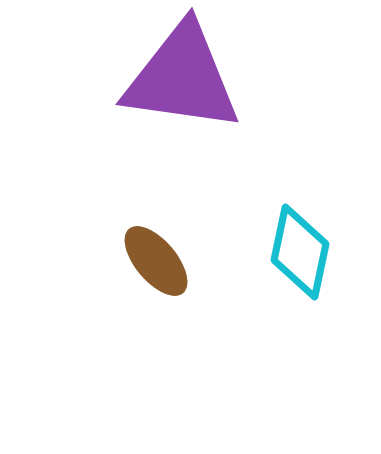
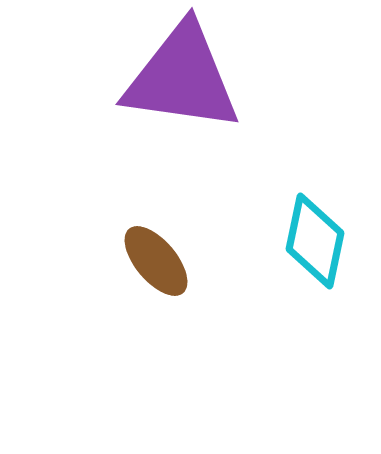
cyan diamond: moved 15 px right, 11 px up
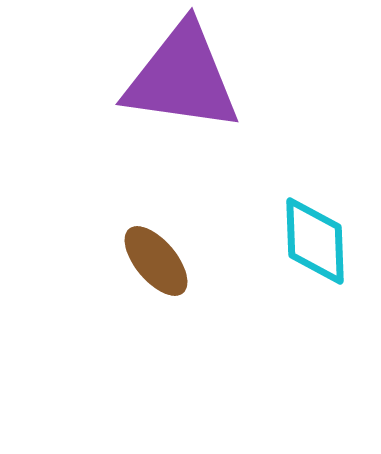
cyan diamond: rotated 14 degrees counterclockwise
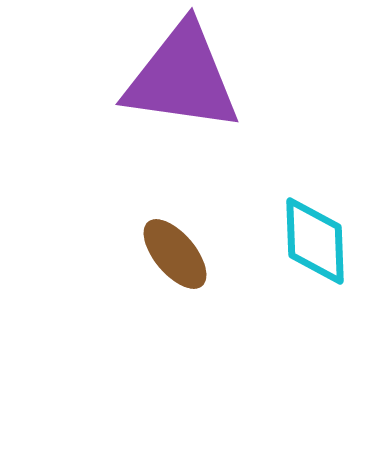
brown ellipse: moved 19 px right, 7 px up
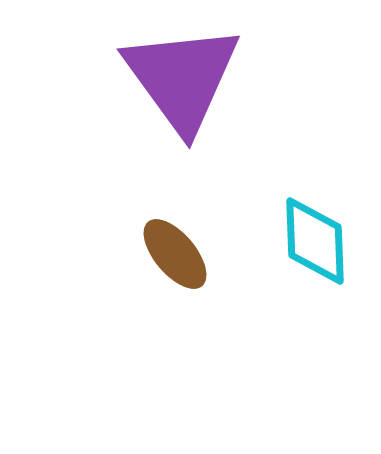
purple triangle: rotated 46 degrees clockwise
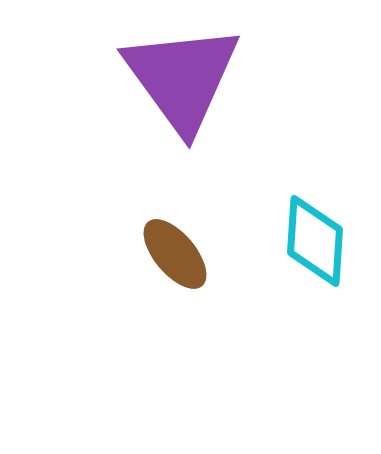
cyan diamond: rotated 6 degrees clockwise
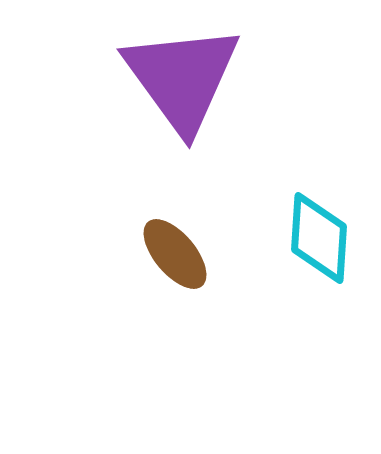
cyan diamond: moved 4 px right, 3 px up
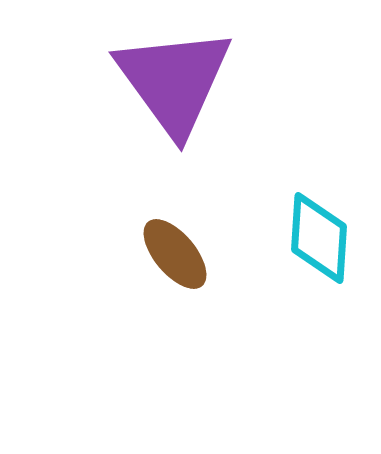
purple triangle: moved 8 px left, 3 px down
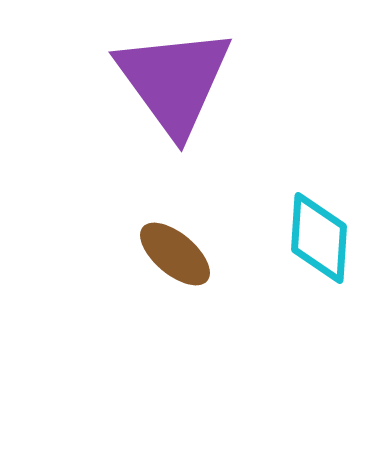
brown ellipse: rotated 10 degrees counterclockwise
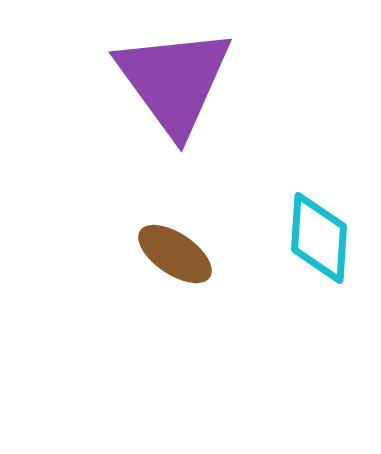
brown ellipse: rotated 6 degrees counterclockwise
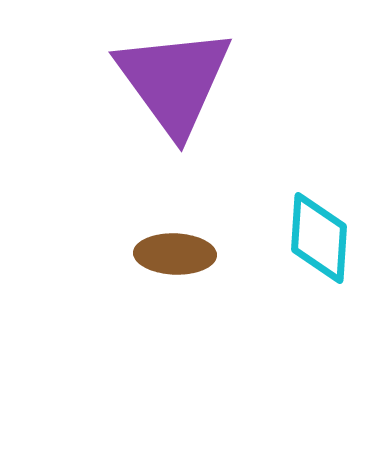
brown ellipse: rotated 32 degrees counterclockwise
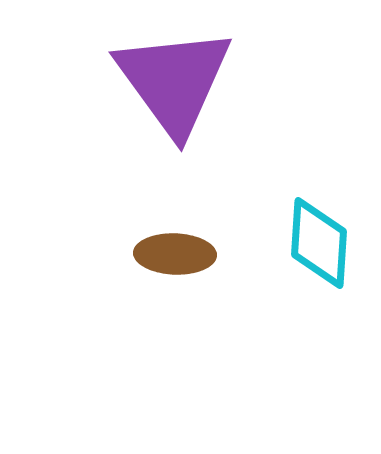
cyan diamond: moved 5 px down
